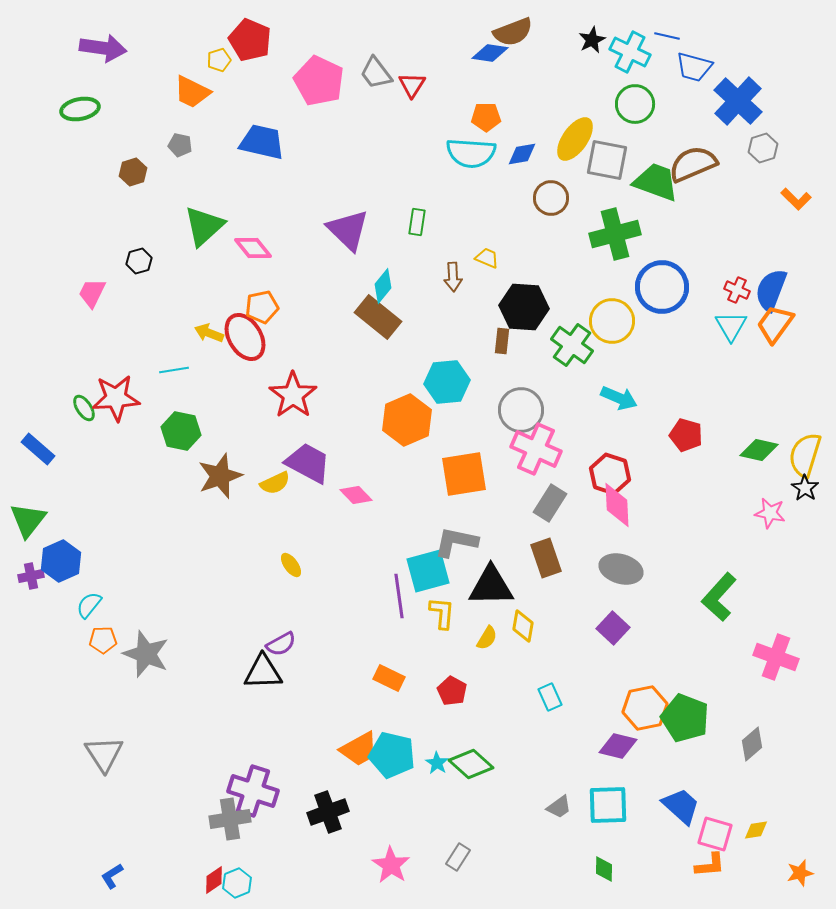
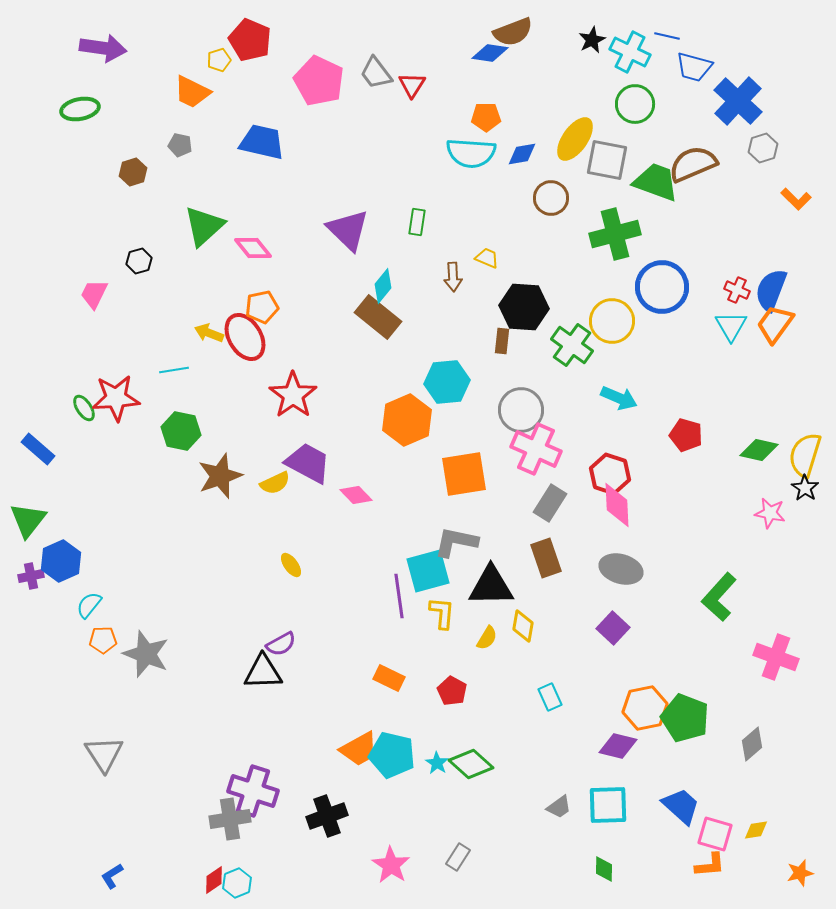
pink trapezoid at (92, 293): moved 2 px right, 1 px down
black cross at (328, 812): moved 1 px left, 4 px down
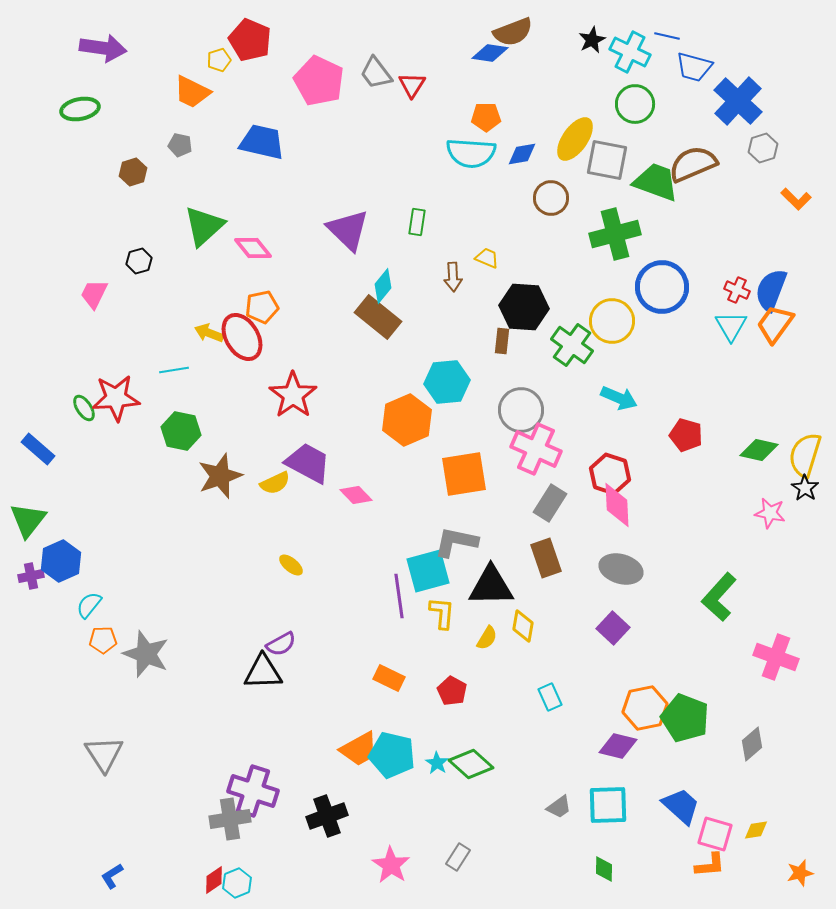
red ellipse at (245, 337): moved 3 px left
yellow ellipse at (291, 565): rotated 15 degrees counterclockwise
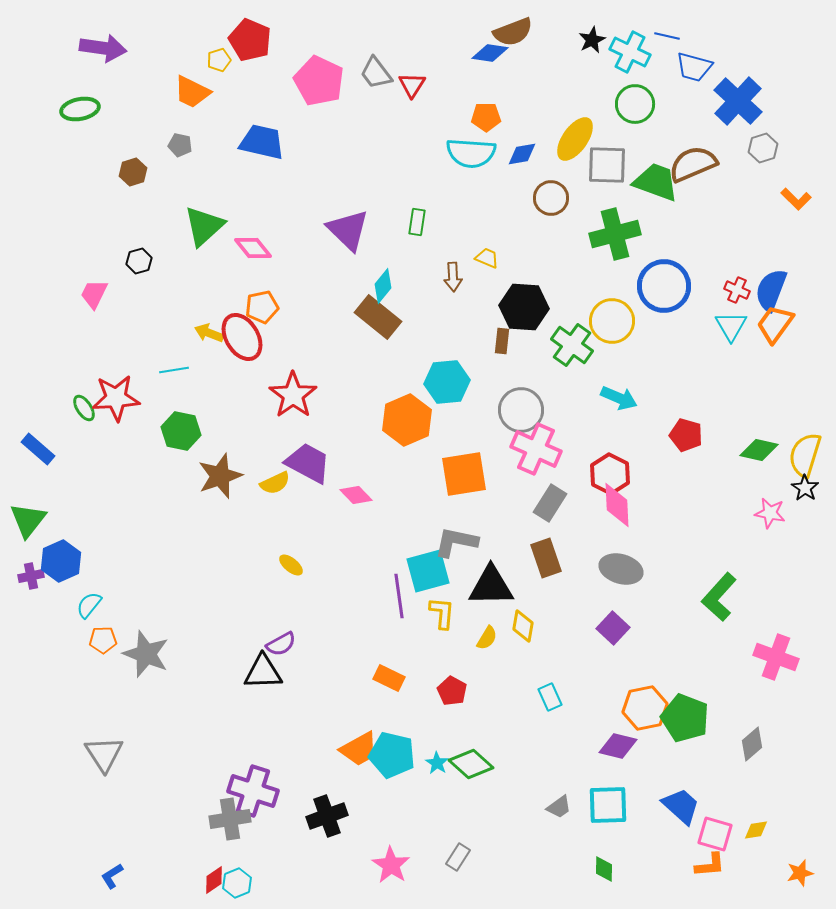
gray square at (607, 160): moved 5 px down; rotated 9 degrees counterclockwise
blue circle at (662, 287): moved 2 px right, 1 px up
red hexagon at (610, 474): rotated 9 degrees clockwise
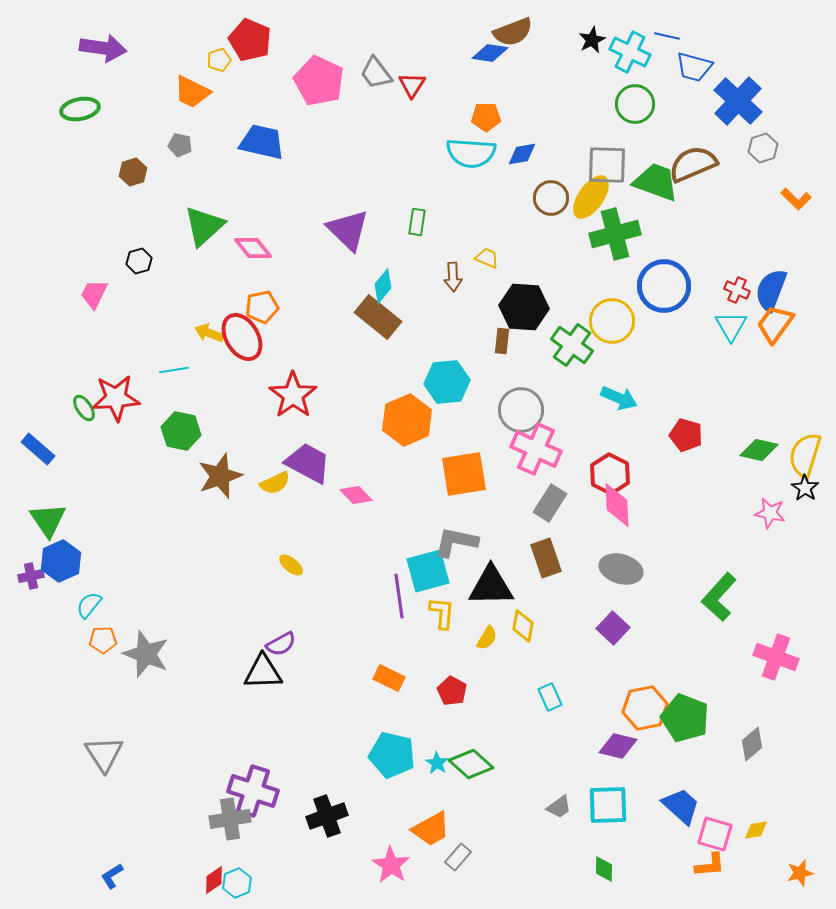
yellow ellipse at (575, 139): moved 16 px right, 58 px down
green triangle at (28, 520): moved 20 px right; rotated 12 degrees counterclockwise
orange trapezoid at (359, 749): moved 72 px right, 80 px down
gray rectangle at (458, 857): rotated 8 degrees clockwise
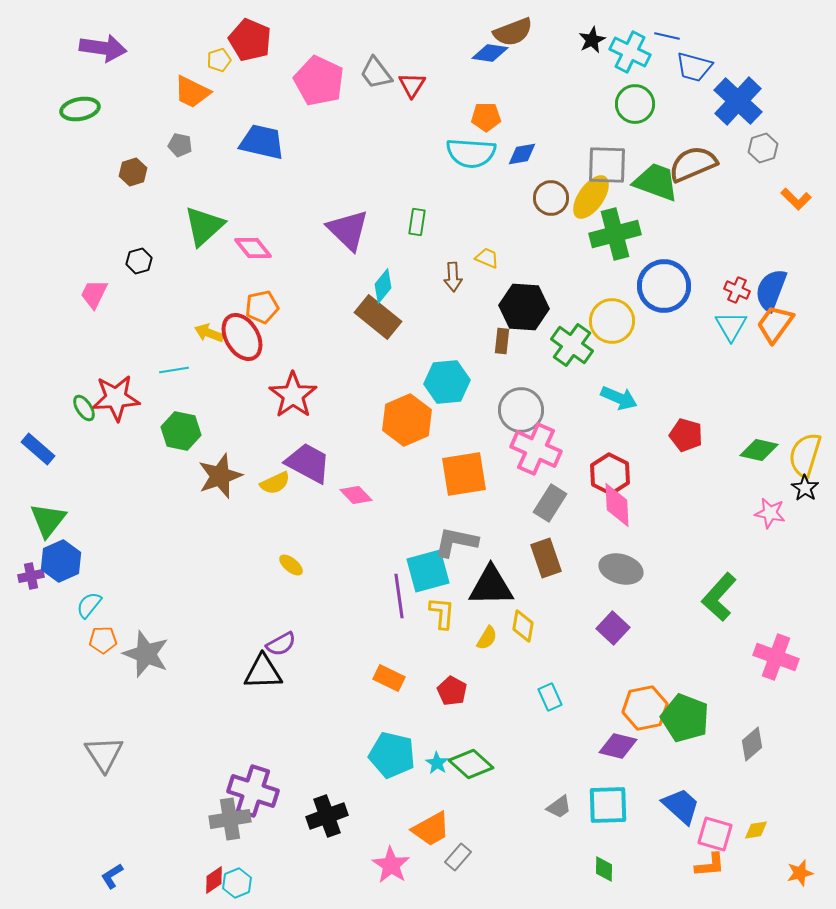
green triangle at (48, 520): rotated 12 degrees clockwise
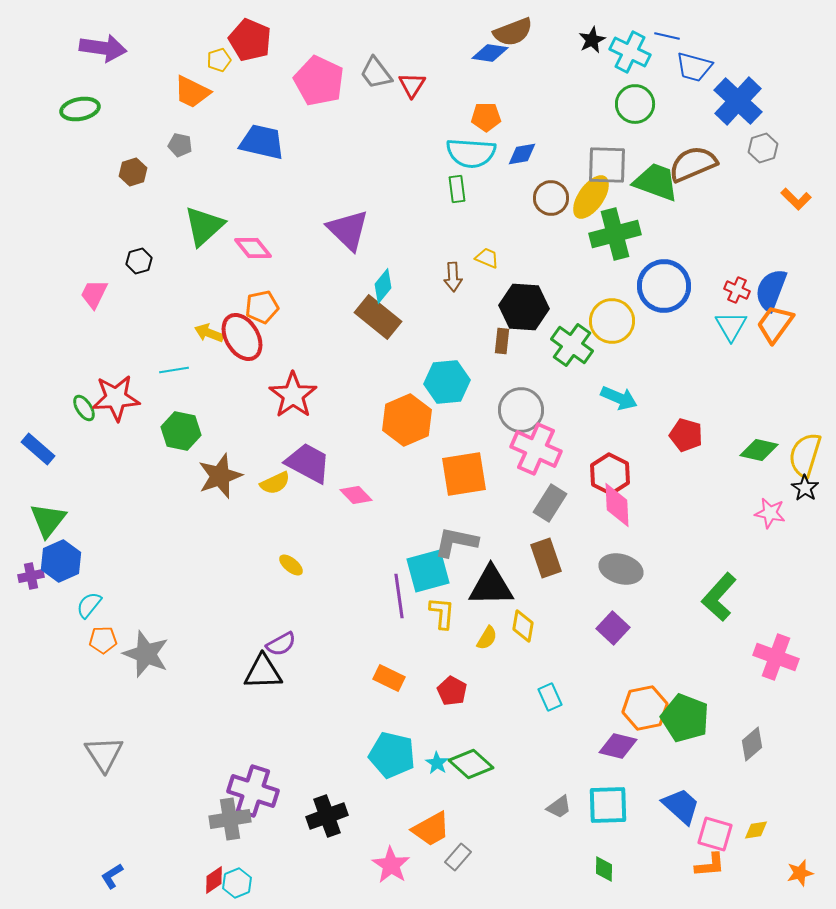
green rectangle at (417, 222): moved 40 px right, 33 px up; rotated 16 degrees counterclockwise
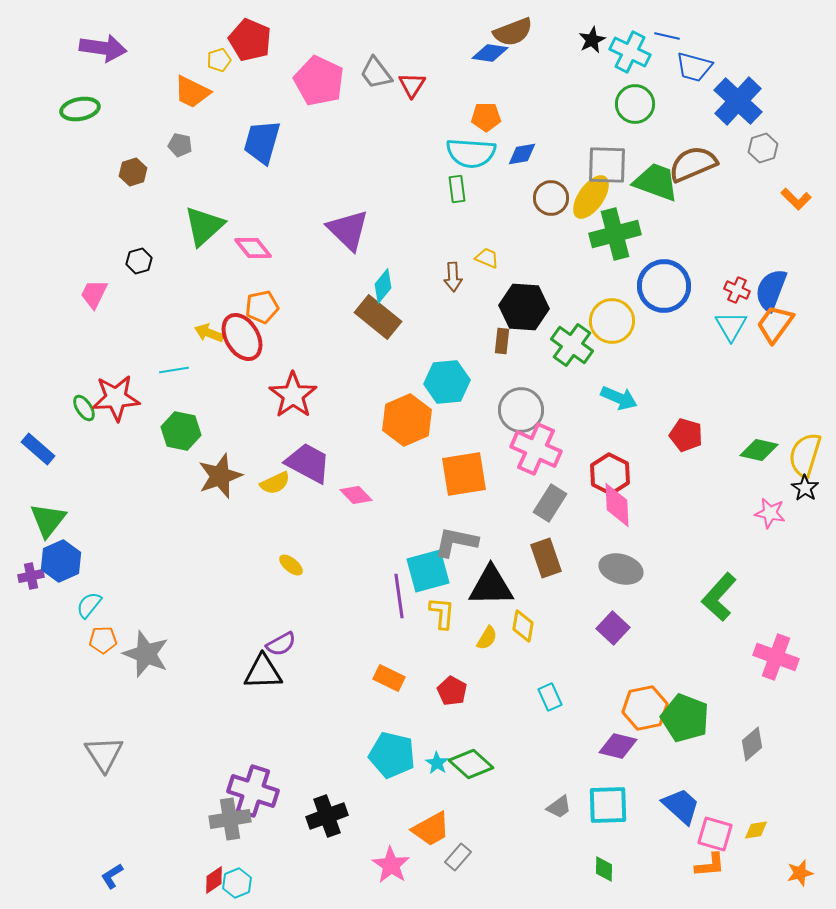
blue trapezoid at (262, 142): rotated 87 degrees counterclockwise
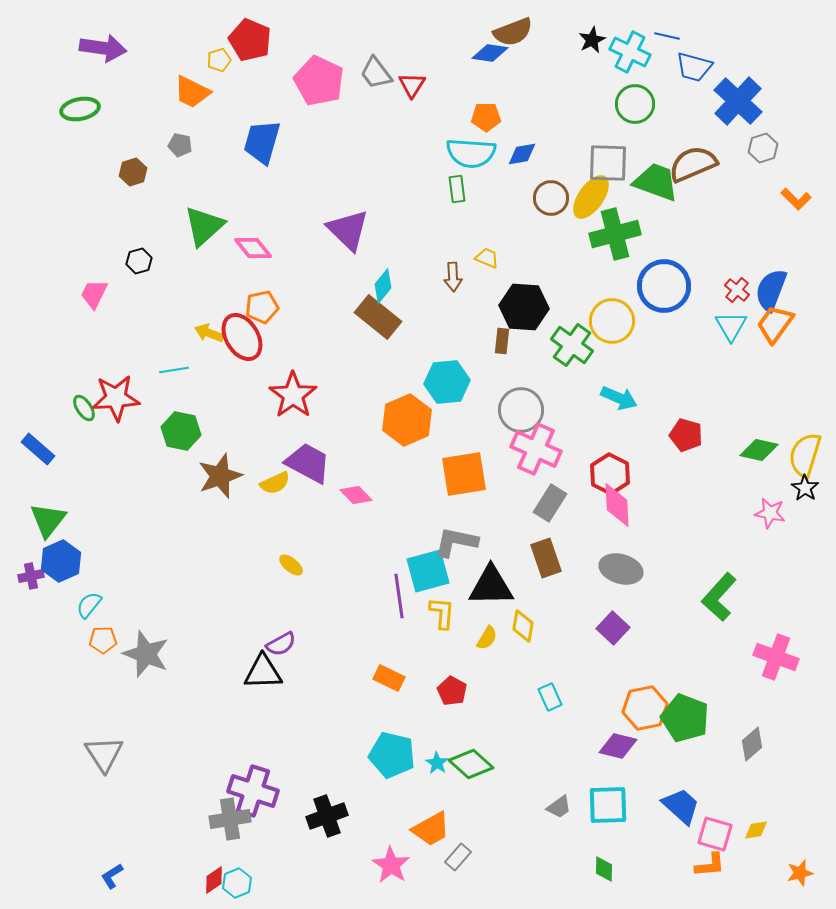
gray square at (607, 165): moved 1 px right, 2 px up
red cross at (737, 290): rotated 15 degrees clockwise
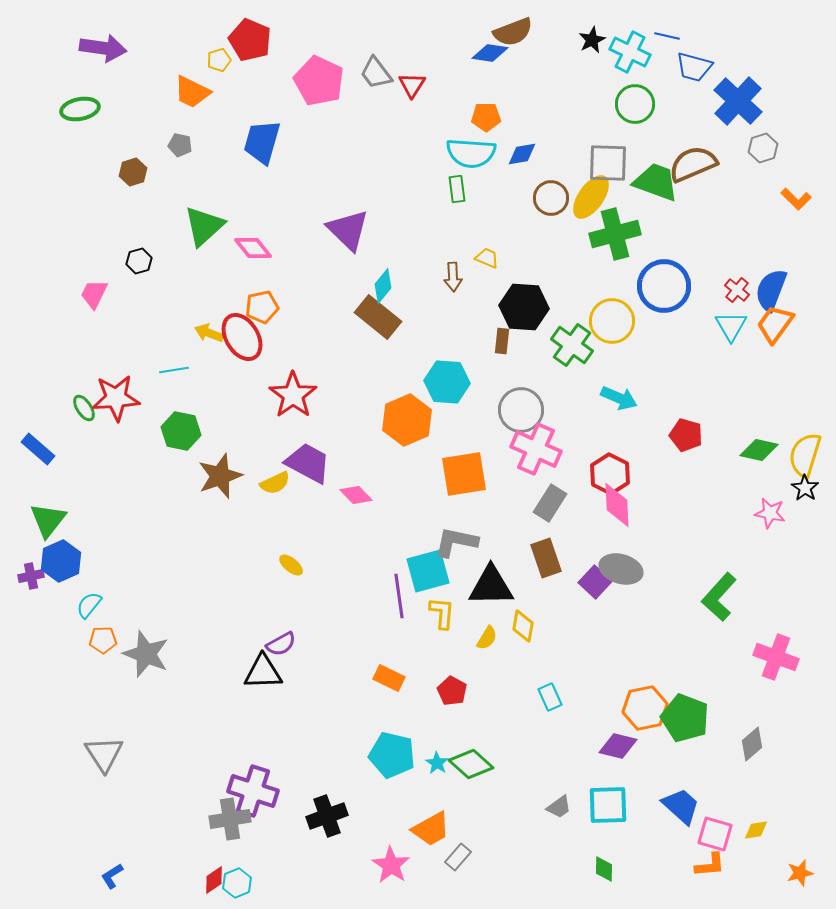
cyan hexagon at (447, 382): rotated 9 degrees clockwise
purple square at (613, 628): moved 18 px left, 46 px up
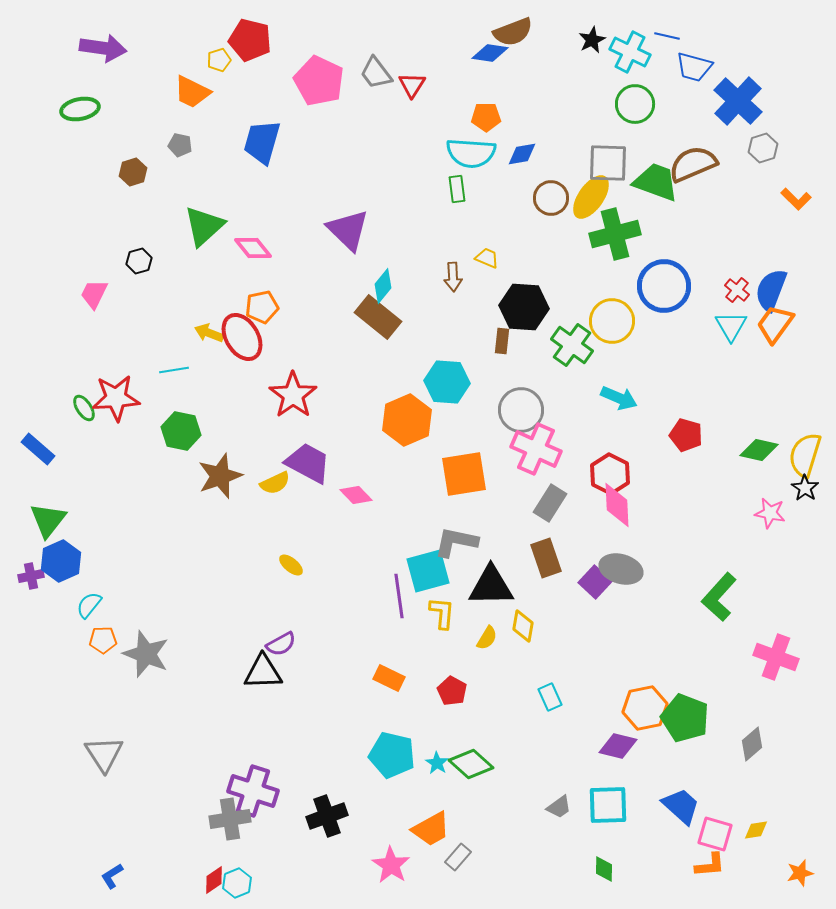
red pentagon at (250, 40): rotated 9 degrees counterclockwise
